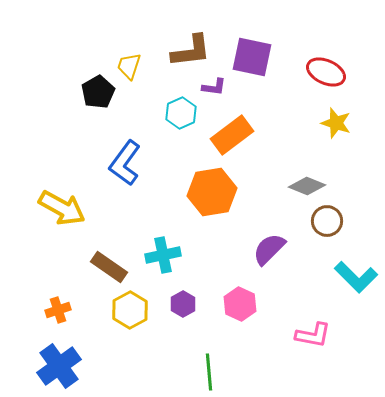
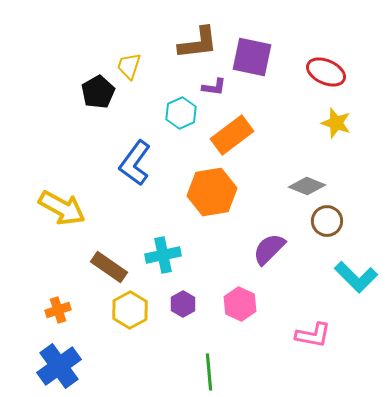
brown L-shape: moved 7 px right, 8 px up
blue L-shape: moved 10 px right
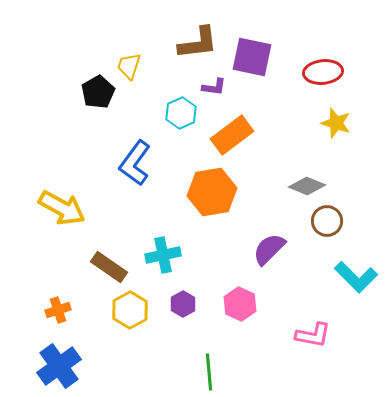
red ellipse: moved 3 px left; rotated 30 degrees counterclockwise
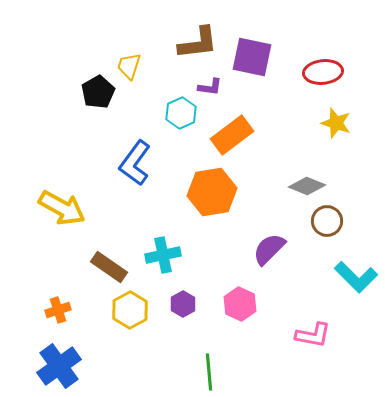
purple L-shape: moved 4 px left
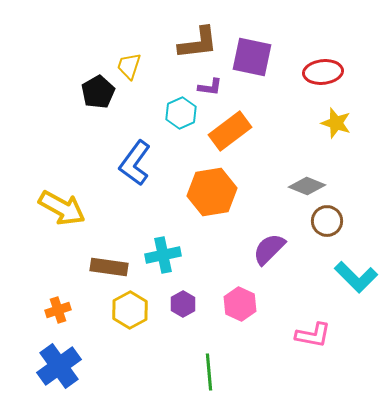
orange rectangle: moved 2 px left, 4 px up
brown rectangle: rotated 27 degrees counterclockwise
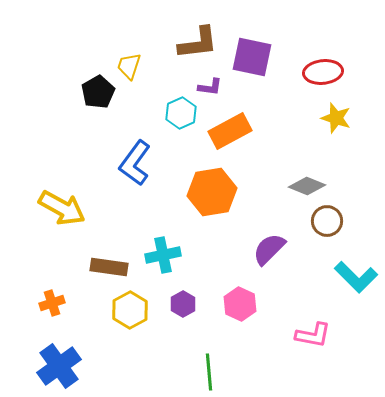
yellow star: moved 5 px up
orange rectangle: rotated 9 degrees clockwise
orange cross: moved 6 px left, 7 px up
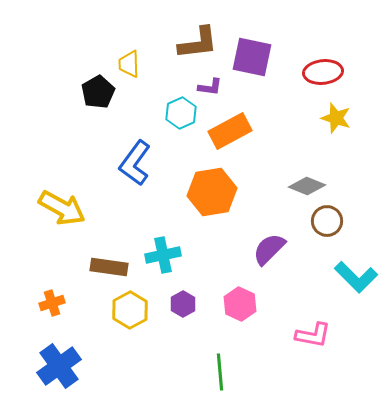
yellow trapezoid: moved 2 px up; rotated 20 degrees counterclockwise
green line: moved 11 px right
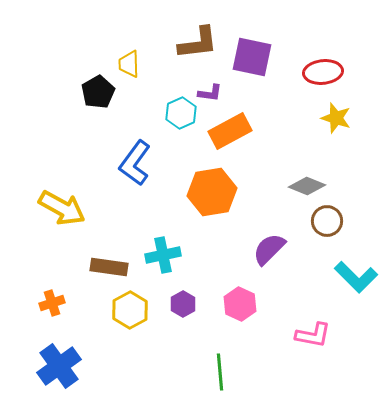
purple L-shape: moved 6 px down
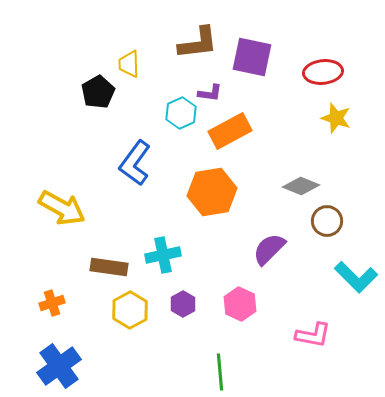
gray diamond: moved 6 px left
